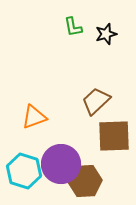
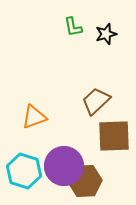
purple circle: moved 3 px right, 2 px down
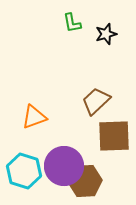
green L-shape: moved 1 px left, 4 px up
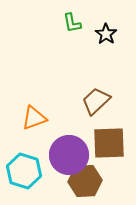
black star: rotated 20 degrees counterclockwise
orange triangle: moved 1 px down
brown square: moved 5 px left, 7 px down
purple circle: moved 5 px right, 11 px up
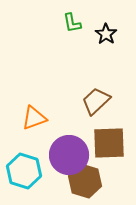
brown hexagon: rotated 20 degrees clockwise
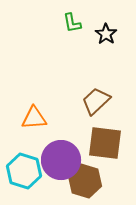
orange triangle: rotated 16 degrees clockwise
brown square: moved 4 px left; rotated 9 degrees clockwise
purple circle: moved 8 px left, 5 px down
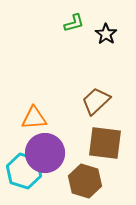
green L-shape: moved 2 px right; rotated 95 degrees counterclockwise
purple circle: moved 16 px left, 7 px up
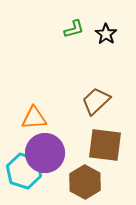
green L-shape: moved 6 px down
brown square: moved 2 px down
brown hexagon: moved 1 px down; rotated 12 degrees clockwise
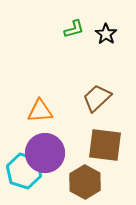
brown trapezoid: moved 1 px right, 3 px up
orange triangle: moved 6 px right, 7 px up
